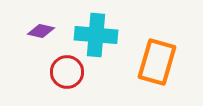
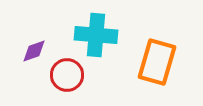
purple diamond: moved 7 px left, 20 px down; rotated 32 degrees counterclockwise
red circle: moved 3 px down
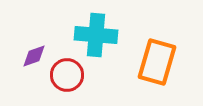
purple diamond: moved 5 px down
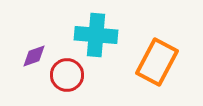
orange rectangle: rotated 12 degrees clockwise
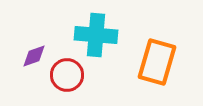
orange rectangle: rotated 12 degrees counterclockwise
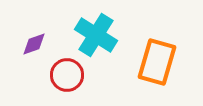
cyan cross: rotated 27 degrees clockwise
purple diamond: moved 12 px up
